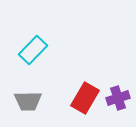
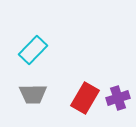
gray trapezoid: moved 5 px right, 7 px up
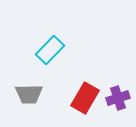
cyan rectangle: moved 17 px right
gray trapezoid: moved 4 px left
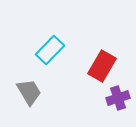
gray trapezoid: moved 2 px up; rotated 120 degrees counterclockwise
red rectangle: moved 17 px right, 32 px up
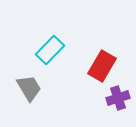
gray trapezoid: moved 4 px up
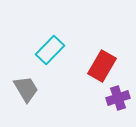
gray trapezoid: moved 3 px left, 1 px down
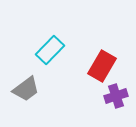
gray trapezoid: rotated 84 degrees clockwise
purple cross: moved 2 px left, 2 px up
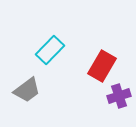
gray trapezoid: moved 1 px right, 1 px down
purple cross: moved 3 px right
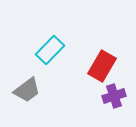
purple cross: moved 5 px left
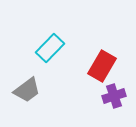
cyan rectangle: moved 2 px up
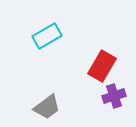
cyan rectangle: moved 3 px left, 12 px up; rotated 16 degrees clockwise
gray trapezoid: moved 20 px right, 17 px down
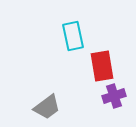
cyan rectangle: moved 26 px right; rotated 72 degrees counterclockwise
red rectangle: rotated 40 degrees counterclockwise
